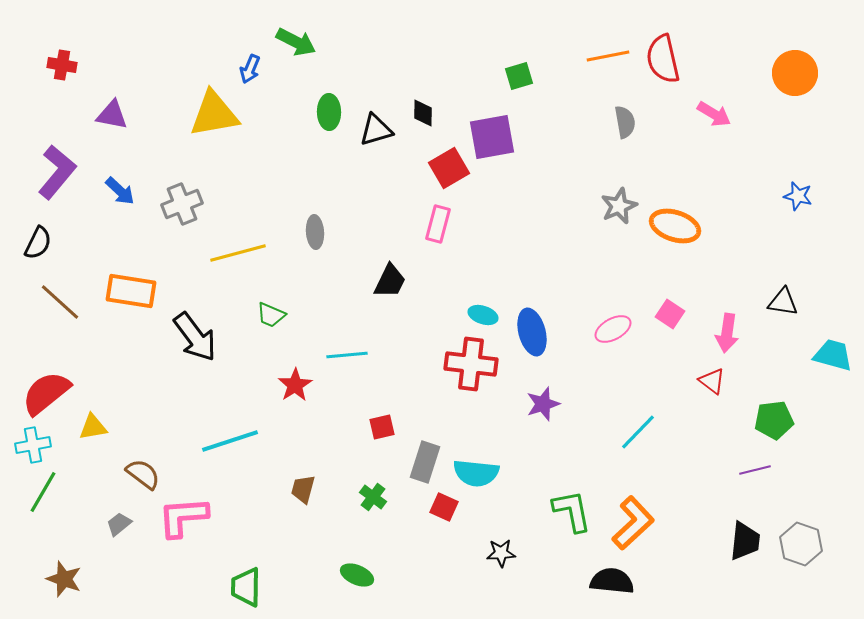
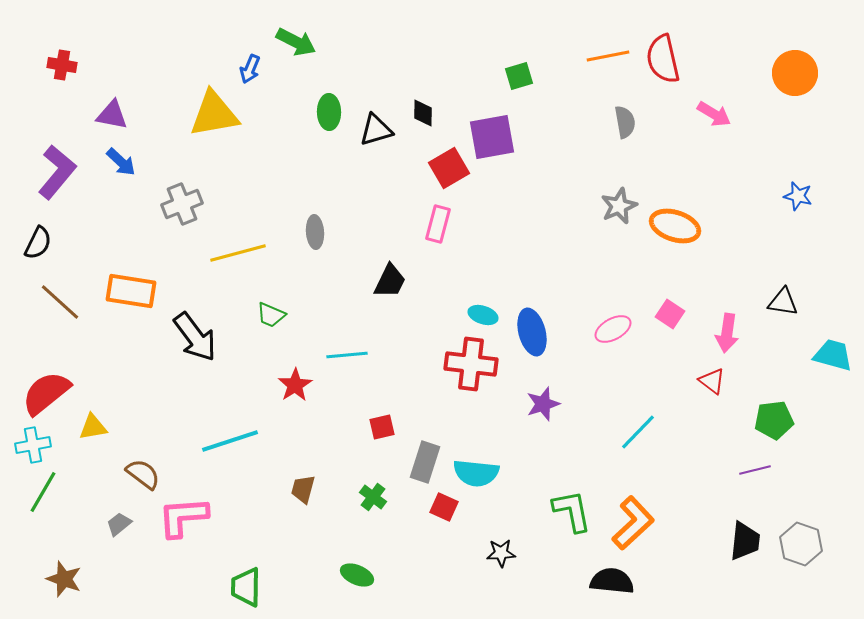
blue arrow at (120, 191): moved 1 px right, 29 px up
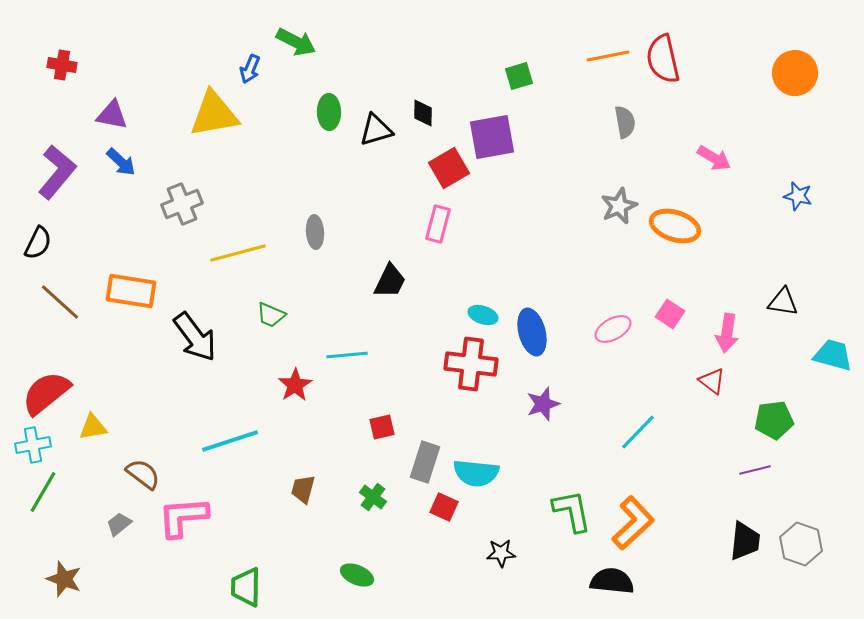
pink arrow at (714, 114): moved 44 px down
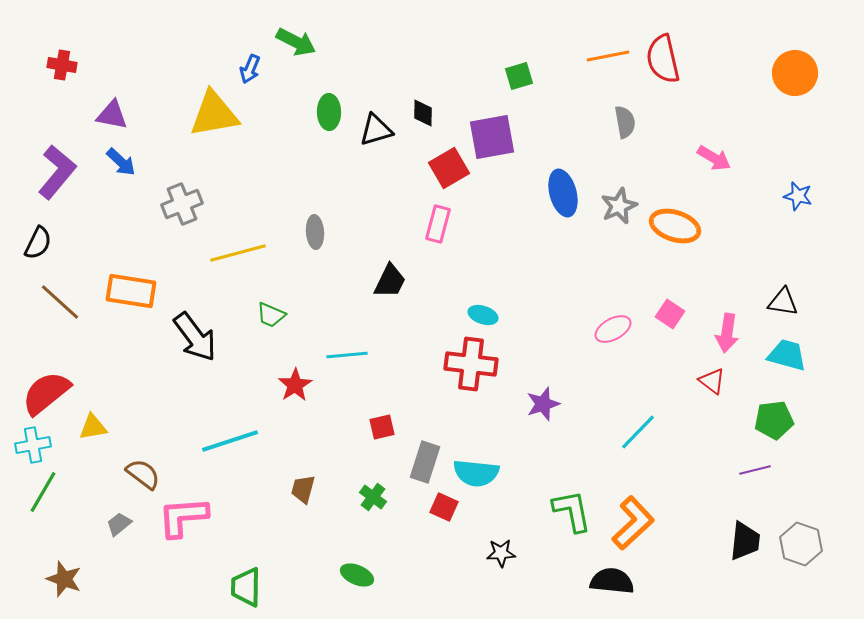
blue ellipse at (532, 332): moved 31 px right, 139 px up
cyan trapezoid at (833, 355): moved 46 px left
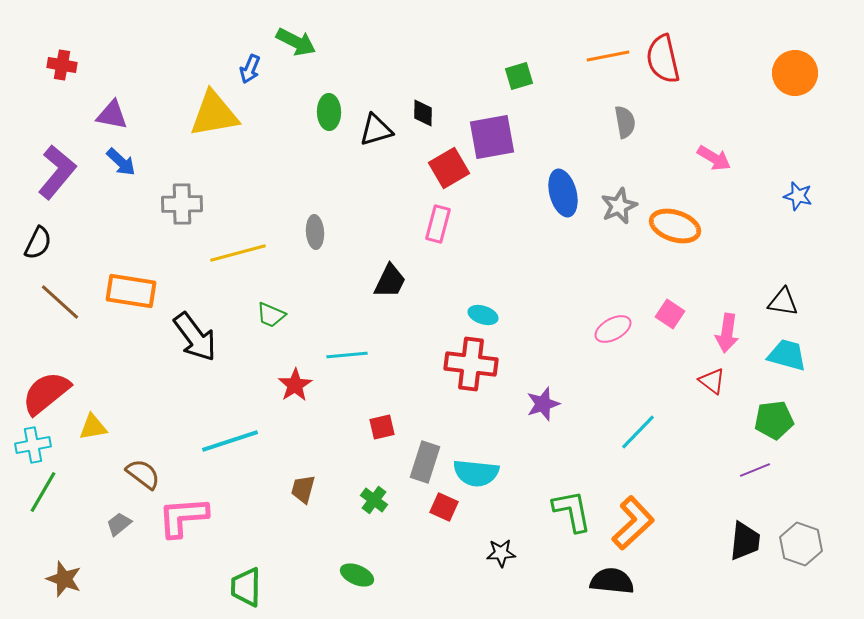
gray cross at (182, 204): rotated 21 degrees clockwise
purple line at (755, 470): rotated 8 degrees counterclockwise
green cross at (373, 497): moved 1 px right, 3 px down
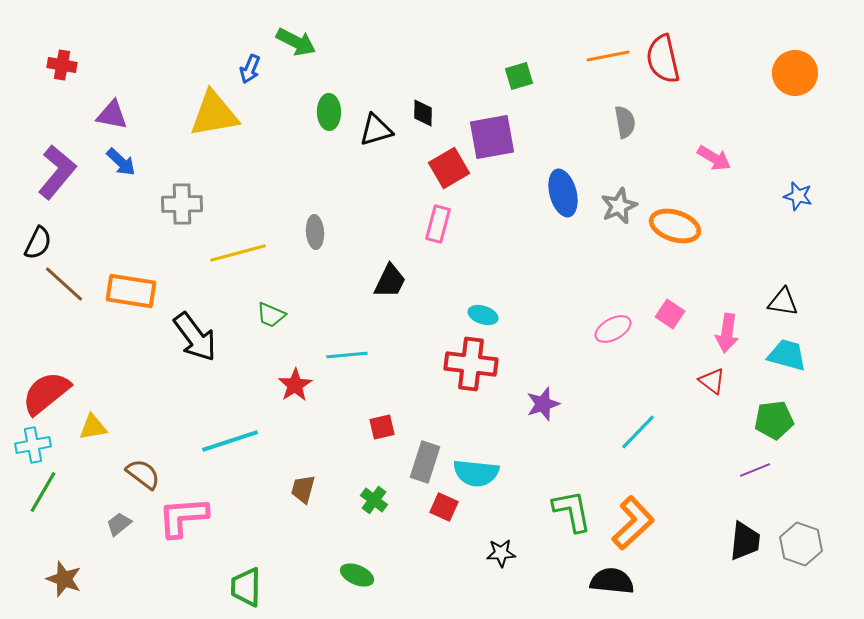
brown line at (60, 302): moved 4 px right, 18 px up
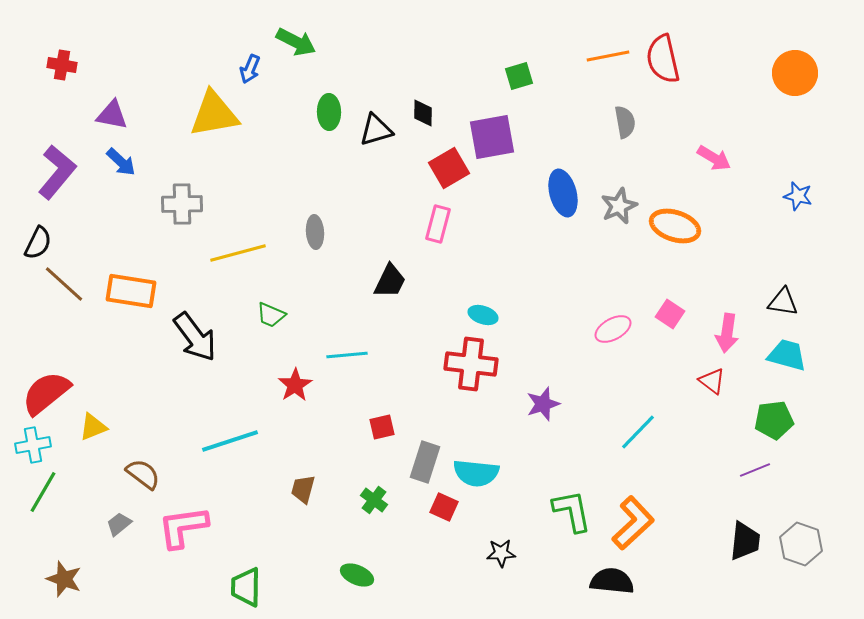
yellow triangle at (93, 427): rotated 12 degrees counterclockwise
pink L-shape at (183, 517): moved 10 px down; rotated 4 degrees counterclockwise
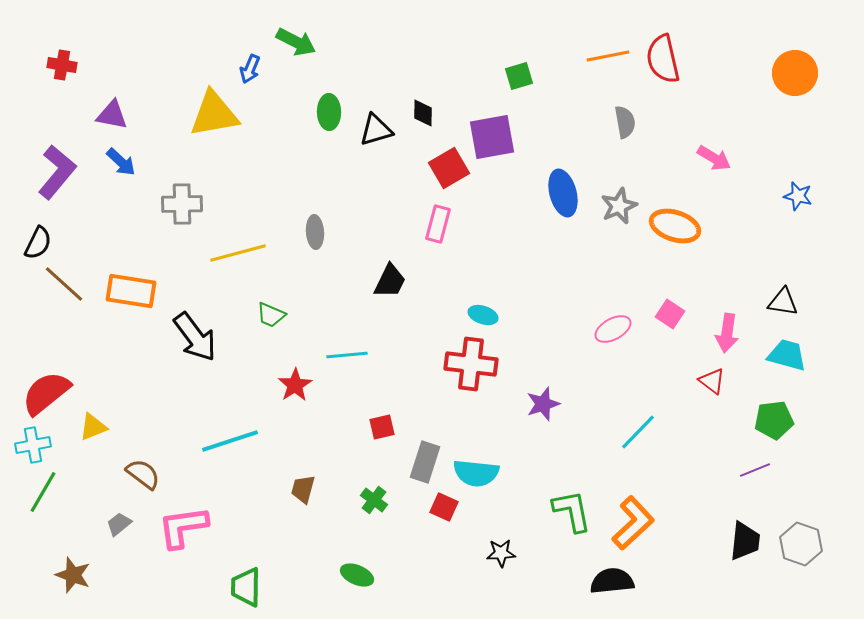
brown star at (64, 579): moved 9 px right, 4 px up
black semicircle at (612, 581): rotated 12 degrees counterclockwise
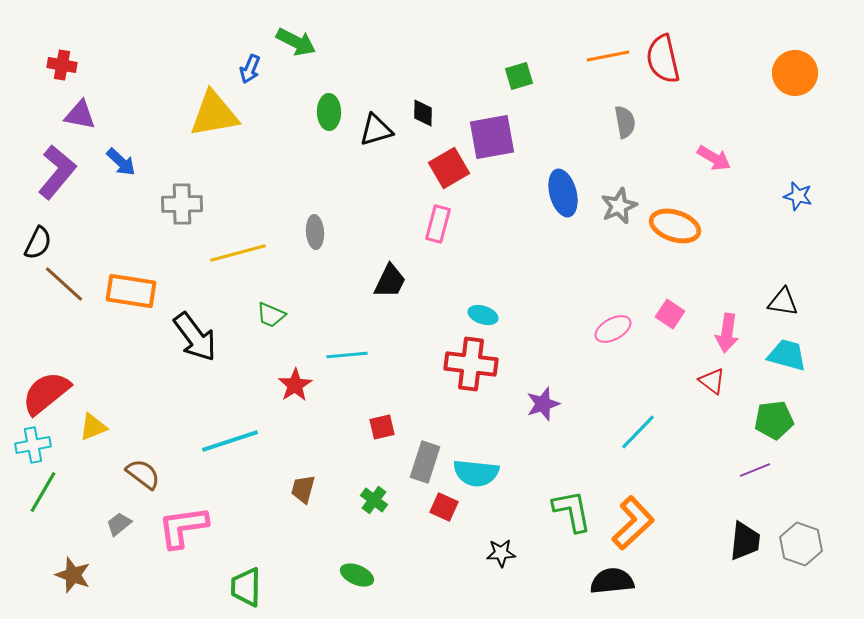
purple triangle at (112, 115): moved 32 px left
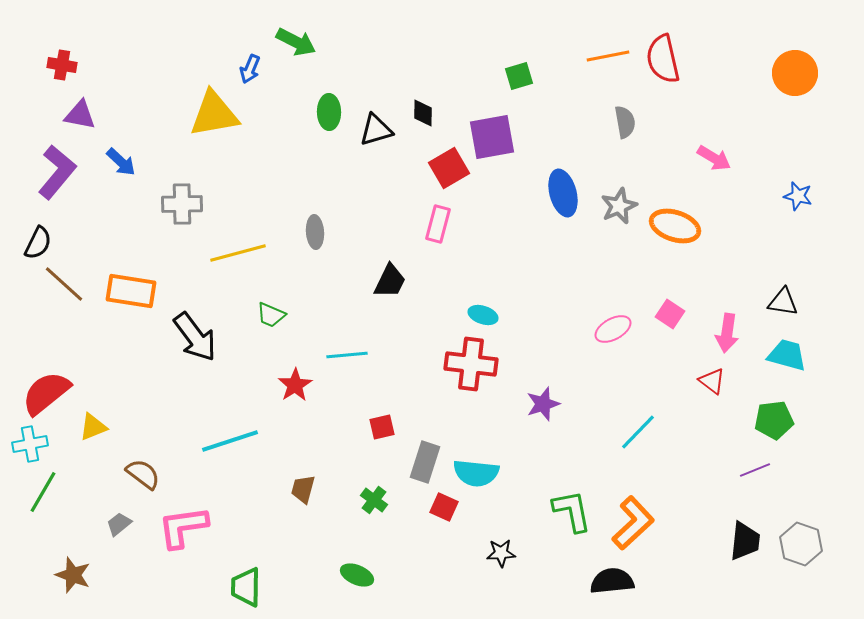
cyan cross at (33, 445): moved 3 px left, 1 px up
